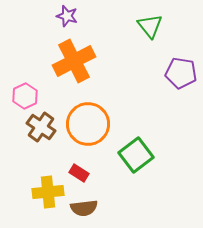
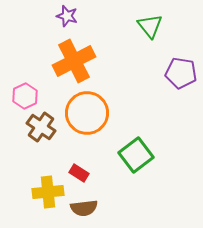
orange circle: moved 1 px left, 11 px up
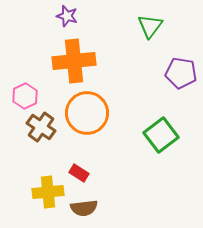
green triangle: rotated 16 degrees clockwise
orange cross: rotated 21 degrees clockwise
green square: moved 25 px right, 20 px up
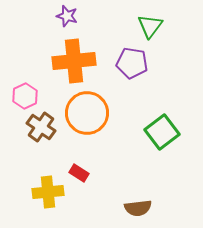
purple pentagon: moved 49 px left, 10 px up
green square: moved 1 px right, 3 px up
brown semicircle: moved 54 px right
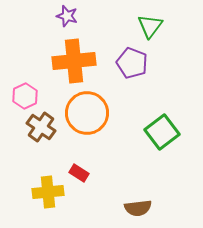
purple pentagon: rotated 12 degrees clockwise
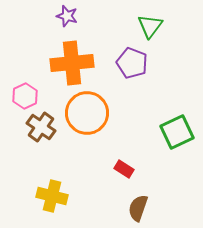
orange cross: moved 2 px left, 2 px down
green square: moved 15 px right; rotated 12 degrees clockwise
red rectangle: moved 45 px right, 4 px up
yellow cross: moved 4 px right, 4 px down; rotated 20 degrees clockwise
brown semicircle: rotated 116 degrees clockwise
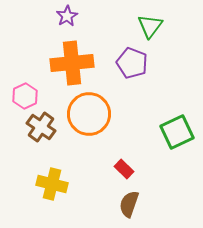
purple star: rotated 25 degrees clockwise
orange circle: moved 2 px right, 1 px down
red rectangle: rotated 12 degrees clockwise
yellow cross: moved 12 px up
brown semicircle: moved 9 px left, 4 px up
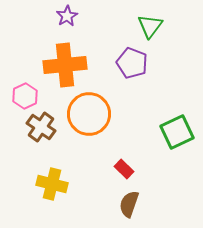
orange cross: moved 7 px left, 2 px down
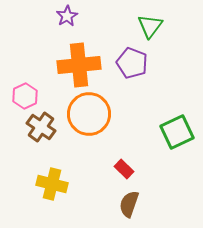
orange cross: moved 14 px right
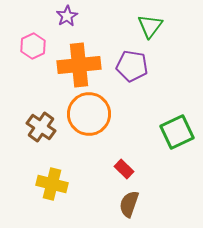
purple pentagon: moved 3 px down; rotated 12 degrees counterclockwise
pink hexagon: moved 8 px right, 50 px up
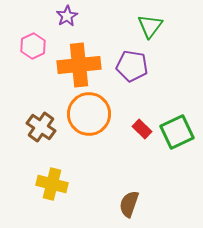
red rectangle: moved 18 px right, 40 px up
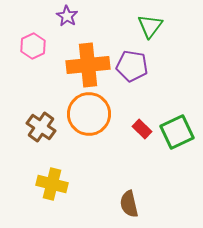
purple star: rotated 10 degrees counterclockwise
orange cross: moved 9 px right
brown semicircle: rotated 32 degrees counterclockwise
